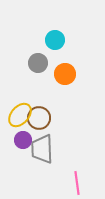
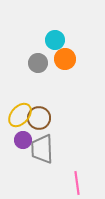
orange circle: moved 15 px up
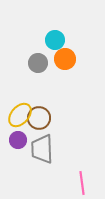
purple circle: moved 5 px left
pink line: moved 5 px right
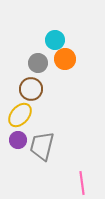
brown circle: moved 8 px left, 29 px up
gray trapezoid: moved 3 px up; rotated 16 degrees clockwise
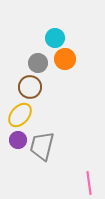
cyan circle: moved 2 px up
brown circle: moved 1 px left, 2 px up
pink line: moved 7 px right
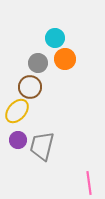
yellow ellipse: moved 3 px left, 4 px up
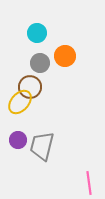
cyan circle: moved 18 px left, 5 px up
orange circle: moved 3 px up
gray circle: moved 2 px right
yellow ellipse: moved 3 px right, 9 px up
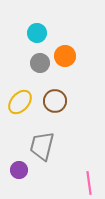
brown circle: moved 25 px right, 14 px down
purple circle: moved 1 px right, 30 px down
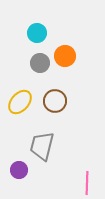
pink line: moved 2 px left; rotated 10 degrees clockwise
